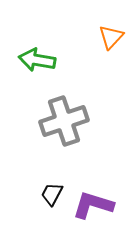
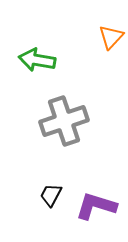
black trapezoid: moved 1 px left, 1 px down
purple L-shape: moved 3 px right, 1 px down
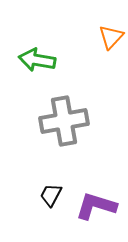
gray cross: rotated 9 degrees clockwise
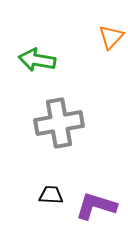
gray cross: moved 5 px left, 2 px down
black trapezoid: rotated 65 degrees clockwise
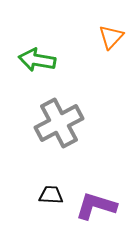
gray cross: rotated 18 degrees counterclockwise
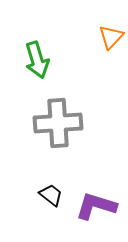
green arrow: rotated 117 degrees counterclockwise
gray cross: moved 1 px left; rotated 24 degrees clockwise
black trapezoid: rotated 35 degrees clockwise
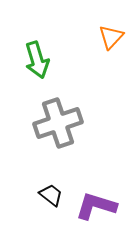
gray cross: rotated 15 degrees counterclockwise
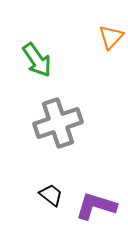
green arrow: rotated 18 degrees counterclockwise
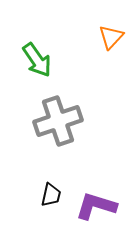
gray cross: moved 2 px up
black trapezoid: rotated 65 degrees clockwise
